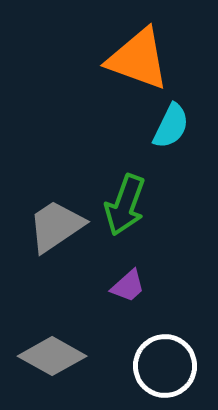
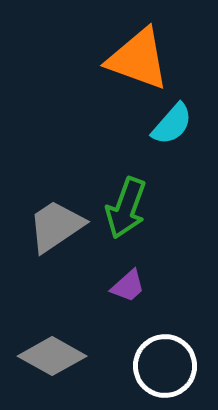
cyan semicircle: moved 1 px right, 2 px up; rotated 15 degrees clockwise
green arrow: moved 1 px right, 3 px down
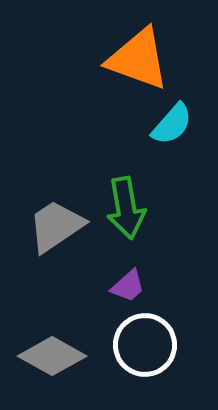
green arrow: rotated 30 degrees counterclockwise
white circle: moved 20 px left, 21 px up
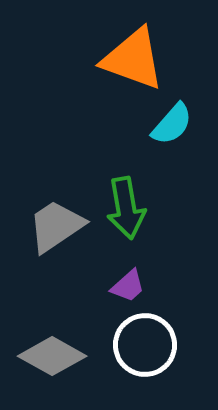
orange triangle: moved 5 px left
